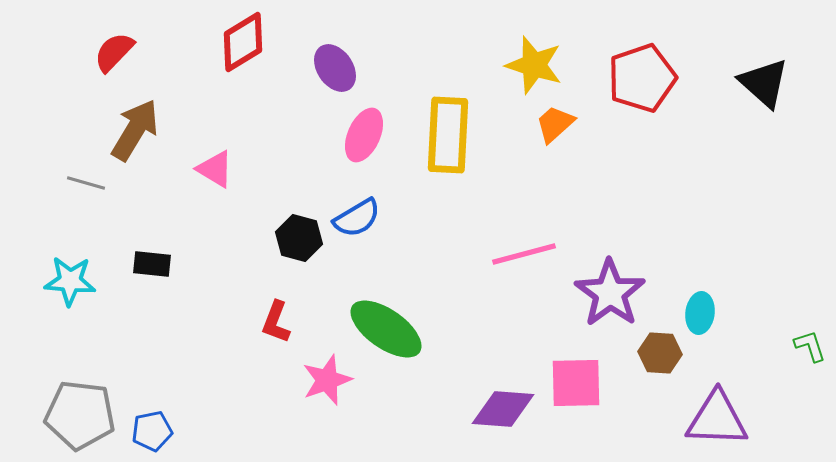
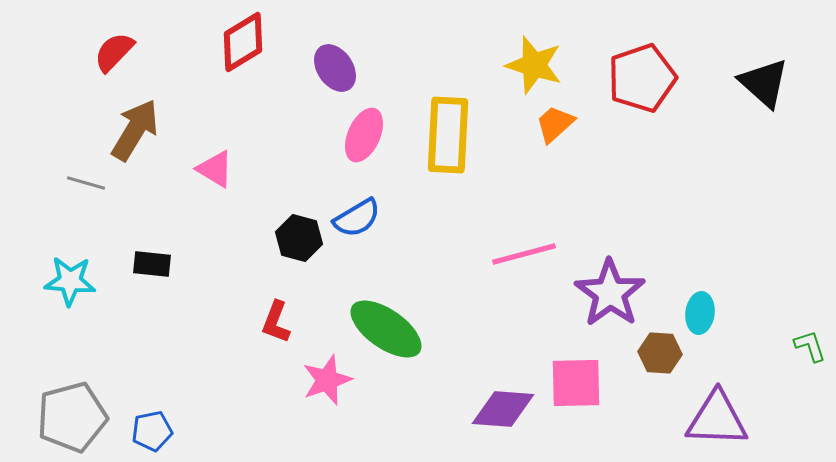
gray pentagon: moved 8 px left, 2 px down; rotated 22 degrees counterclockwise
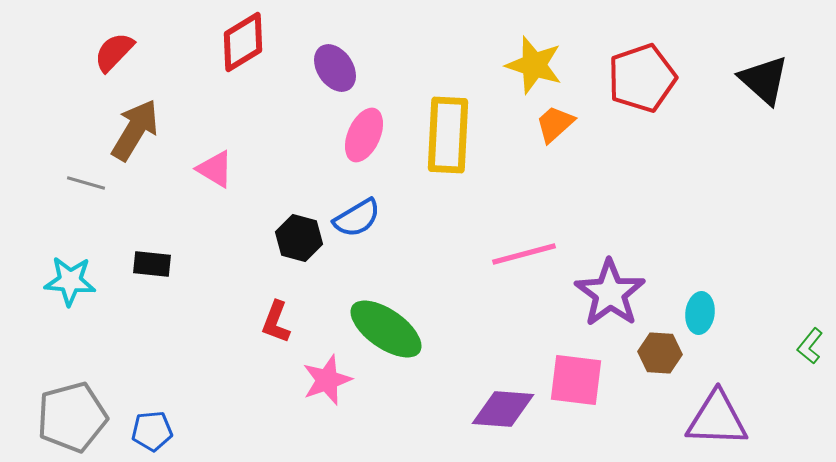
black triangle: moved 3 px up
green L-shape: rotated 123 degrees counterclockwise
pink square: moved 3 px up; rotated 8 degrees clockwise
blue pentagon: rotated 6 degrees clockwise
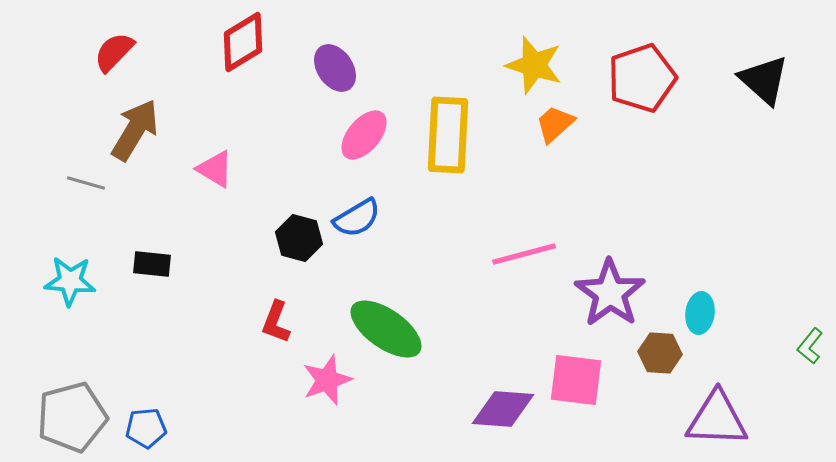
pink ellipse: rotated 16 degrees clockwise
blue pentagon: moved 6 px left, 3 px up
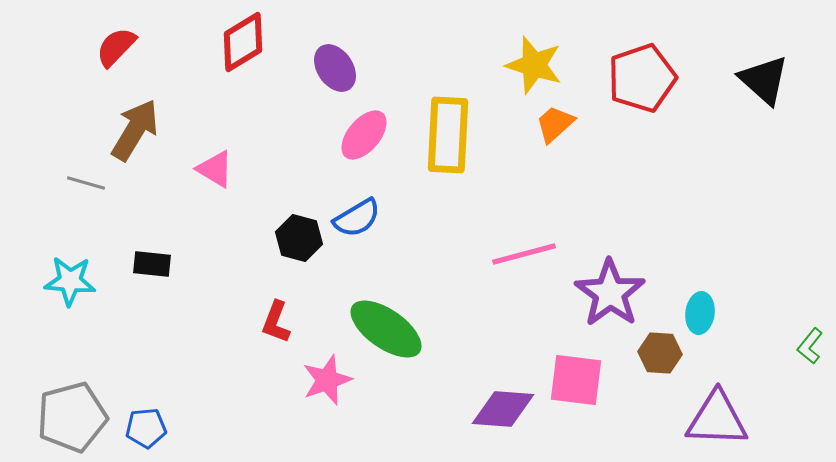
red semicircle: moved 2 px right, 5 px up
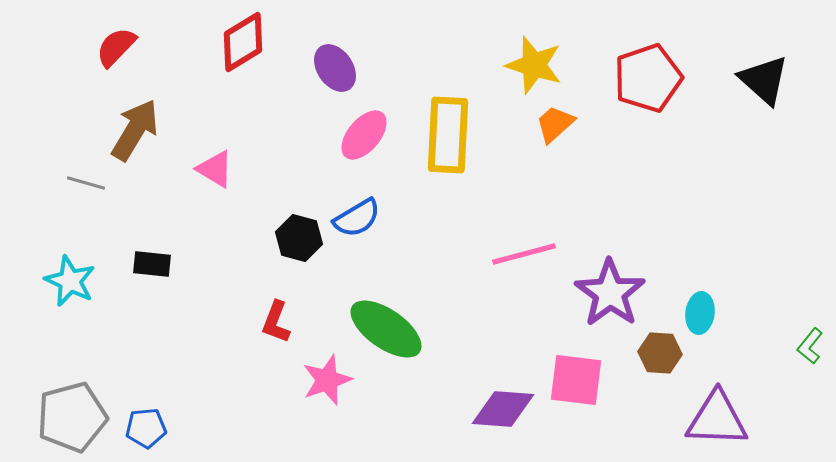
red pentagon: moved 6 px right
cyan star: rotated 21 degrees clockwise
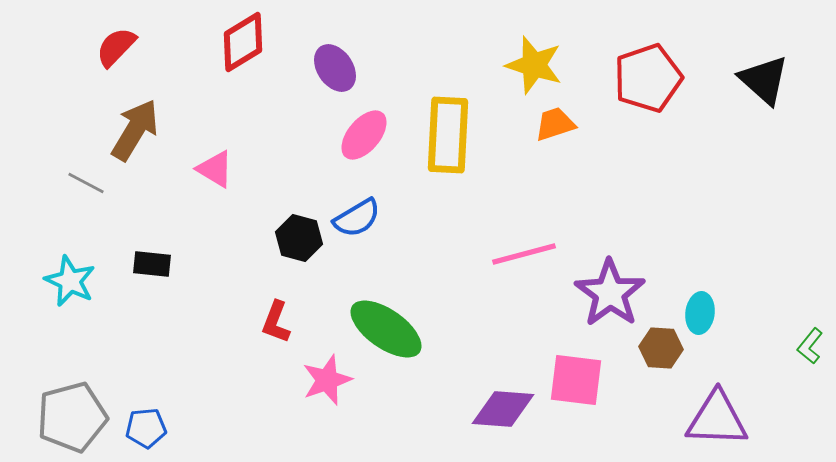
orange trapezoid: rotated 24 degrees clockwise
gray line: rotated 12 degrees clockwise
brown hexagon: moved 1 px right, 5 px up
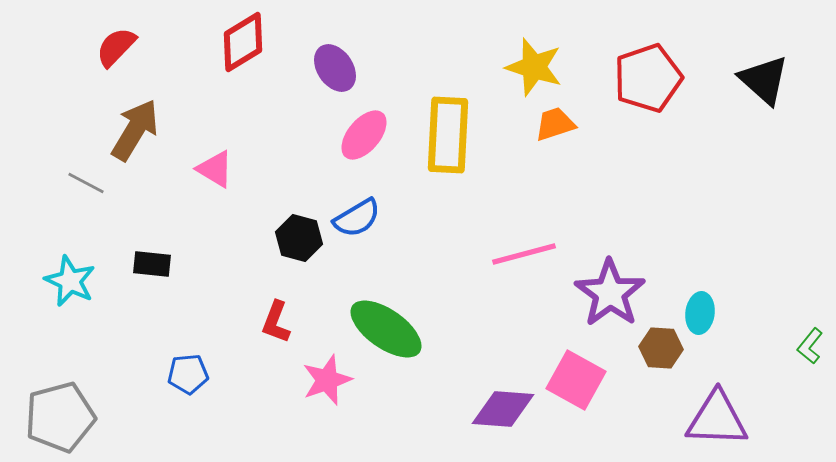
yellow star: moved 2 px down
pink square: rotated 22 degrees clockwise
gray pentagon: moved 12 px left
blue pentagon: moved 42 px right, 54 px up
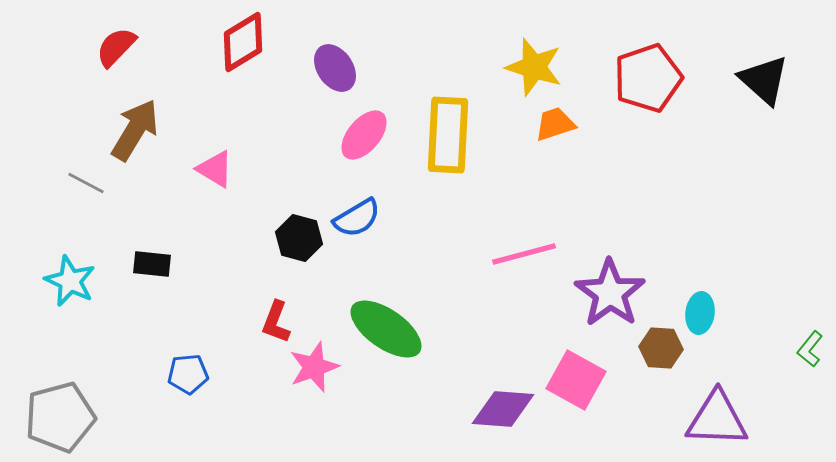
green L-shape: moved 3 px down
pink star: moved 13 px left, 13 px up
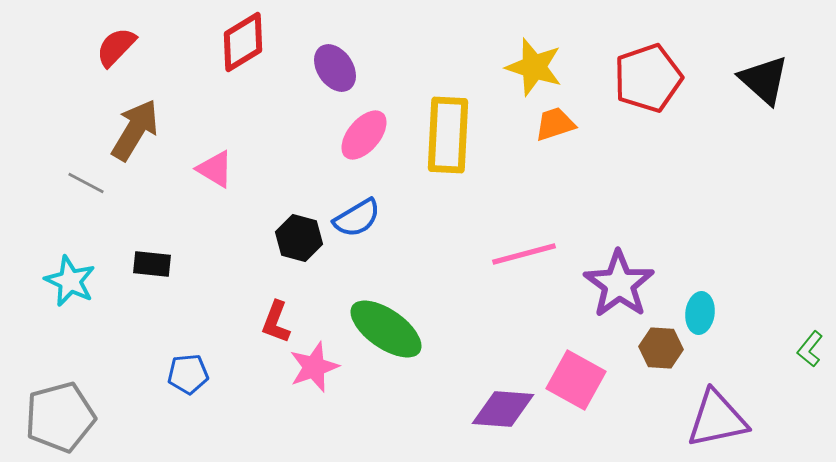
purple star: moved 9 px right, 9 px up
purple triangle: rotated 14 degrees counterclockwise
